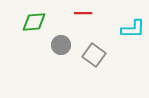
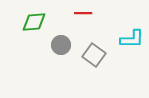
cyan L-shape: moved 1 px left, 10 px down
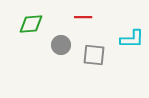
red line: moved 4 px down
green diamond: moved 3 px left, 2 px down
gray square: rotated 30 degrees counterclockwise
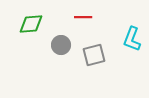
cyan L-shape: rotated 110 degrees clockwise
gray square: rotated 20 degrees counterclockwise
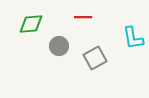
cyan L-shape: moved 1 px right, 1 px up; rotated 30 degrees counterclockwise
gray circle: moved 2 px left, 1 px down
gray square: moved 1 px right, 3 px down; rotated 15 degrees counterclockwise
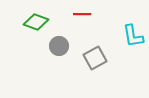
red line: moved 1 px left, 3 px up
green diamond: moved 5 px right, 2 px up; rotated 25 degrees clockwise
cyan L-shape: moved 2 px up
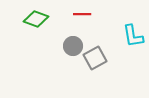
green diamond: moved 3 px up
gray circle: moved 14 px right
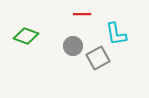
green diamond: moved 10 px left, 17 px down
cyan L-shape: moved 17 px left, 2 px up
gray square: moved 3 px right
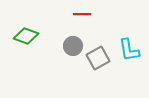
cyan L-shape: moved 13 px right, 16 px down
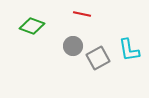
red line: rotated 12 degrees clockwise
green diamond: moved 6 px right, 10 px up
